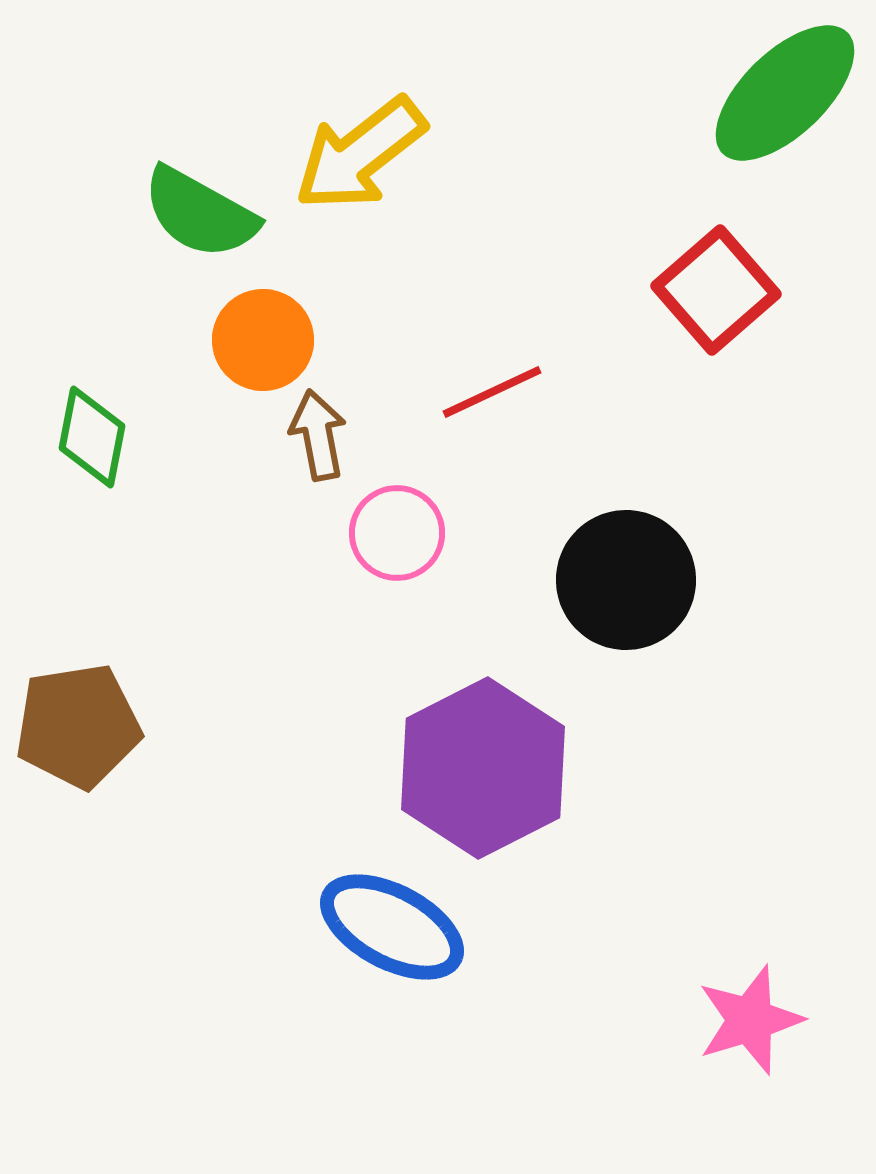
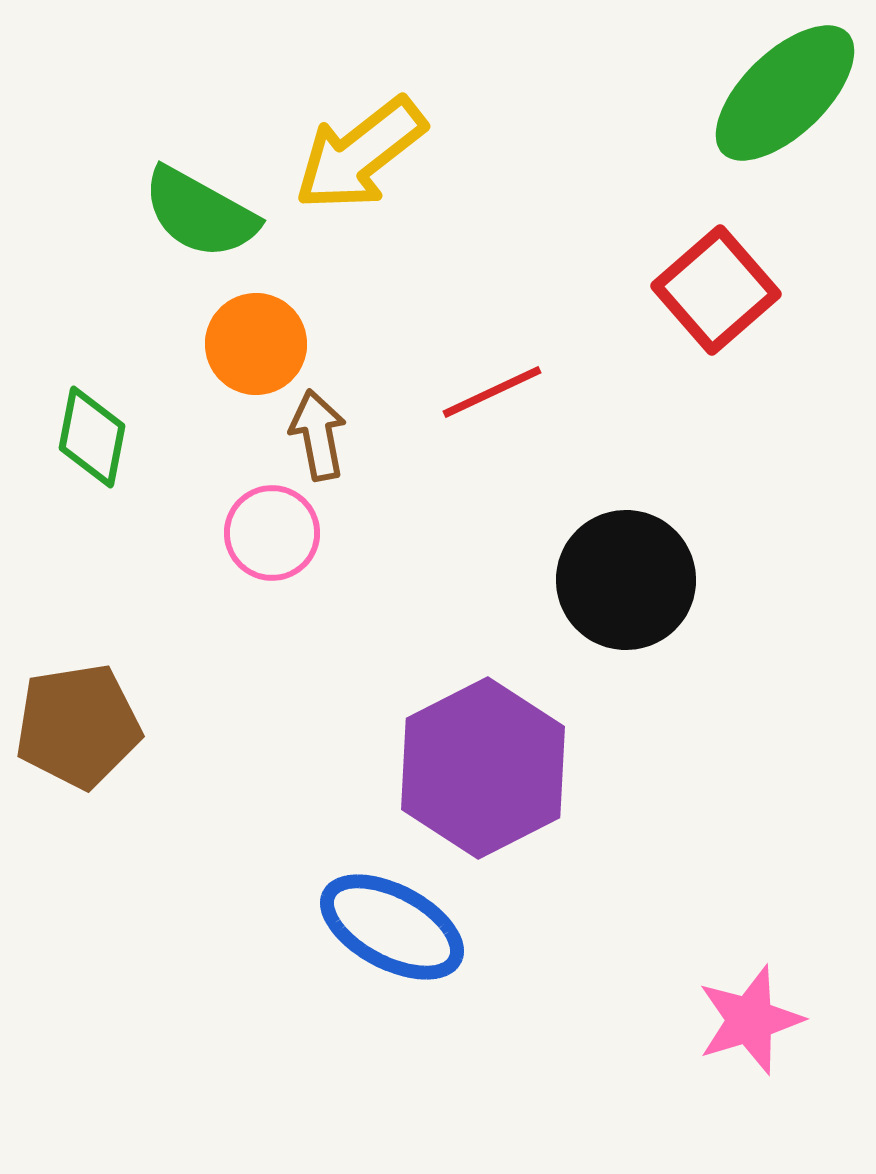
orange circle: moved 7 px left, 4 px down
pink circle: moved 125 px left
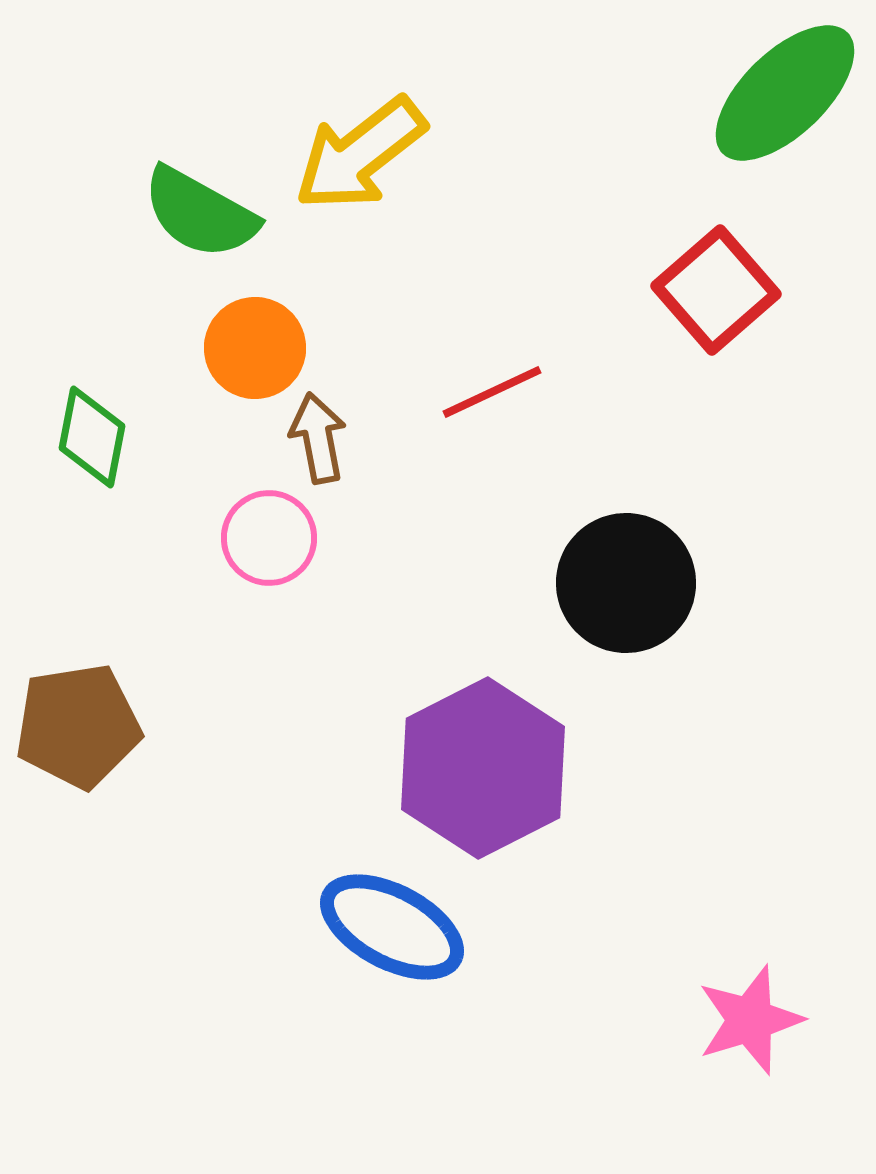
orange circle: moved 1 px left, 4 px down
brown arrow: moved 3 px down
pink circle: moved 3 px left, 5 px down
black circle: moved 3 px down
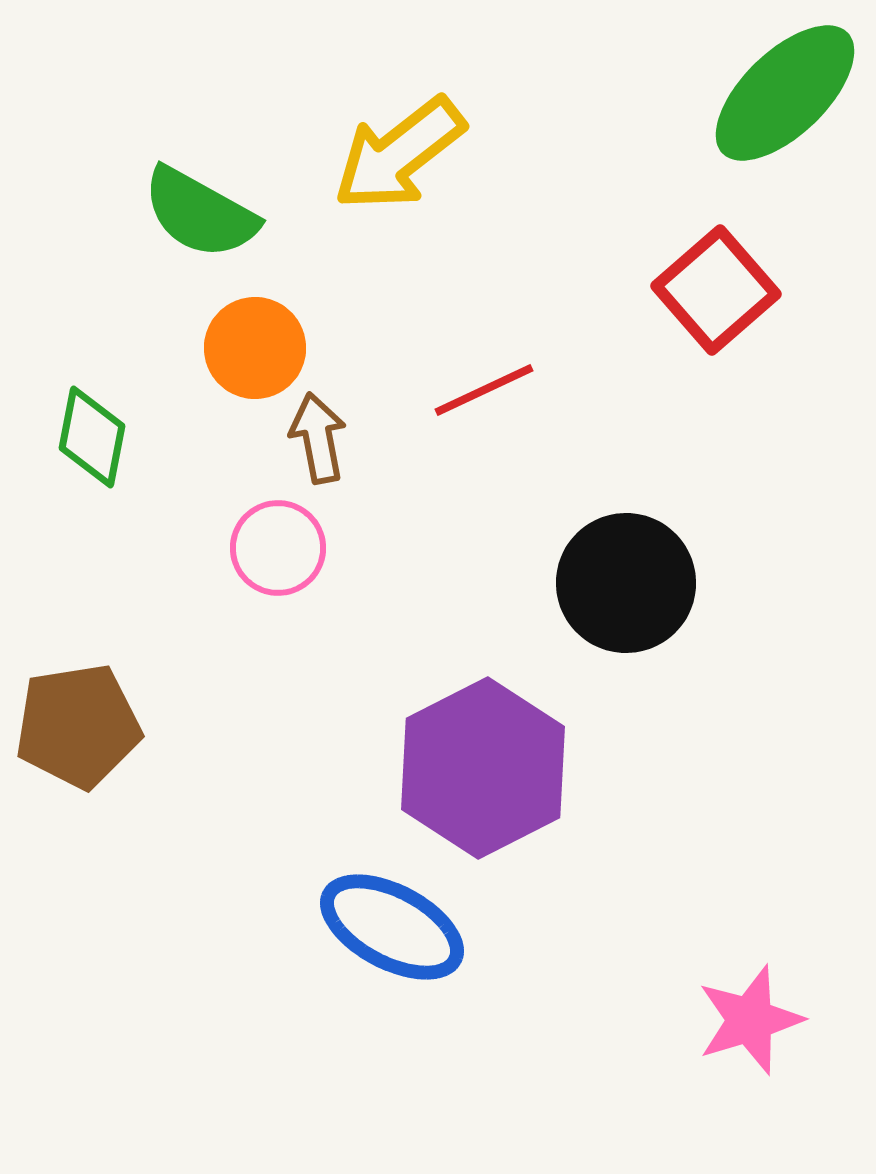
yellow arrow: moved 39 px right
red line: moved 8 px left, 2 px up
pink circle: moved 9 px right, 10 px down
